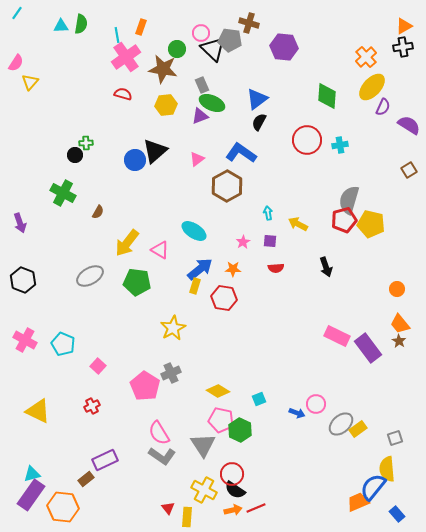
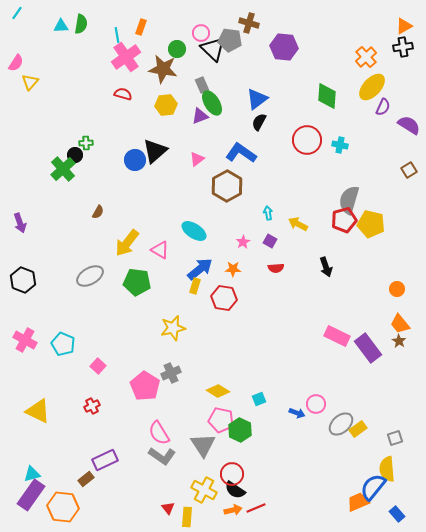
green ellipse at (212, 103): rotated 35 degrees clockwise
cyan cross at (340, 145): rotated 21 degrees clockwise
green cross at (63, 193): moved 24 px up; rotated 20 degrees clockwise
purple square at (270, 241): rotated 24 degrees clockwise
yellow star at (173, 328): rotated 15 degrees clockwise
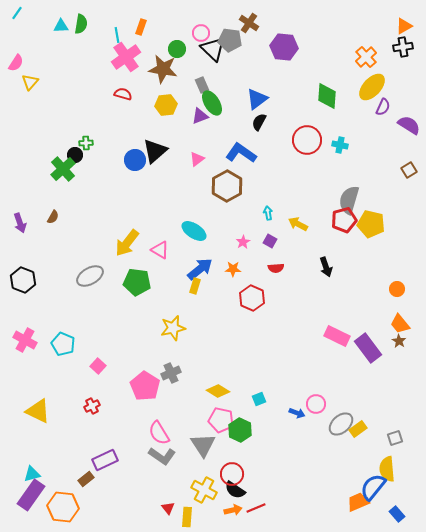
brown cross at (249, 23): rotated 18 degrees clockwise
brown semicircle at (98, 212): moved 45 px left, 5 px down
red hexagon at (224, 298): moved 28 px right; rotated 15 degrees clockwise
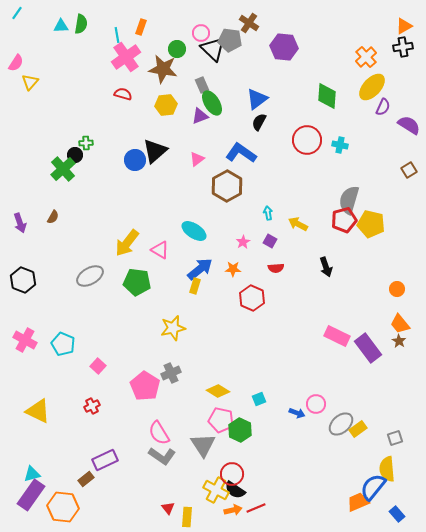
yellow cross at (204, 490): moved 12 px right
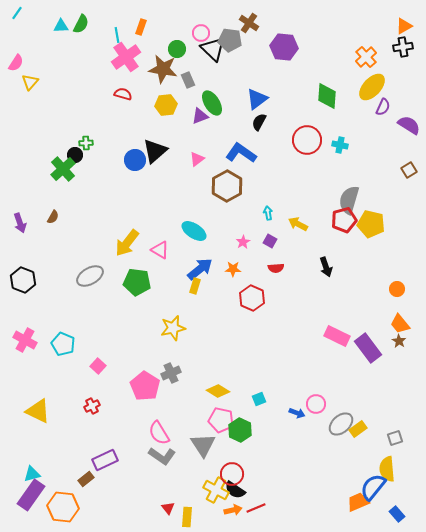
green semicircle at (81, 24): rotated 18 degrees clockwise
gray rectangle at (202, 85): moved 14 px left, 5 px up
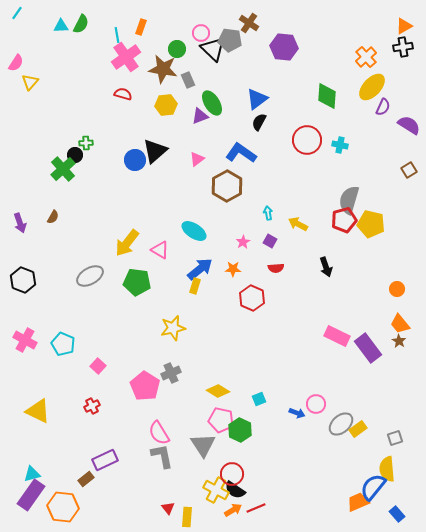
gray L-shape at (162, 456): rotated 136 degrees counterclockwise
orange arrow at (233, 510): rotated 18 degrees counterclockwise
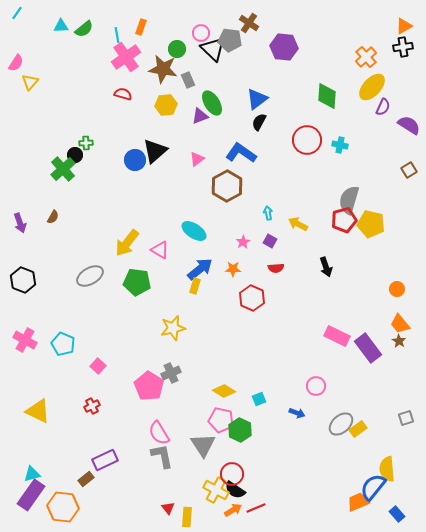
green semicircle at (81, 24): moved 3 px right, 5 px down; rotated 24 degrees clockwise
pink pentagon at (145, 386): moved 4 px right
yellow diamond at (218, 391): moved 6 px right
pink circle at (316, 404): moved 18 px up
gray square at (395, 438): moved 11 px right, 20 px up
